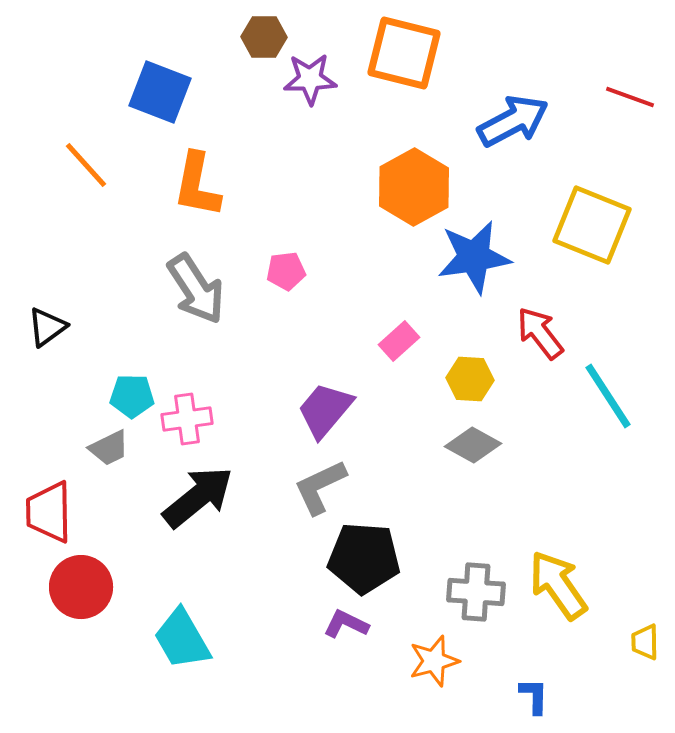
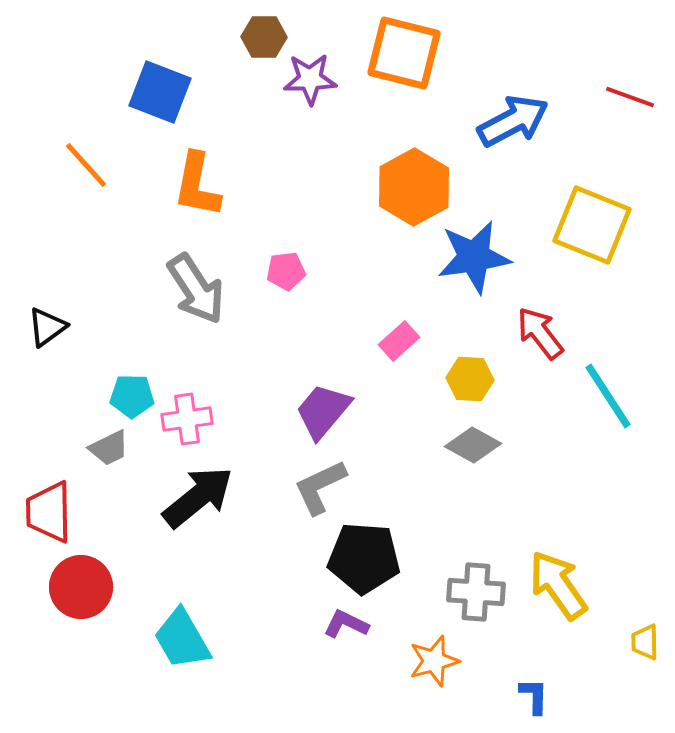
purple trapezoid: moved 2 px left, 1 px down
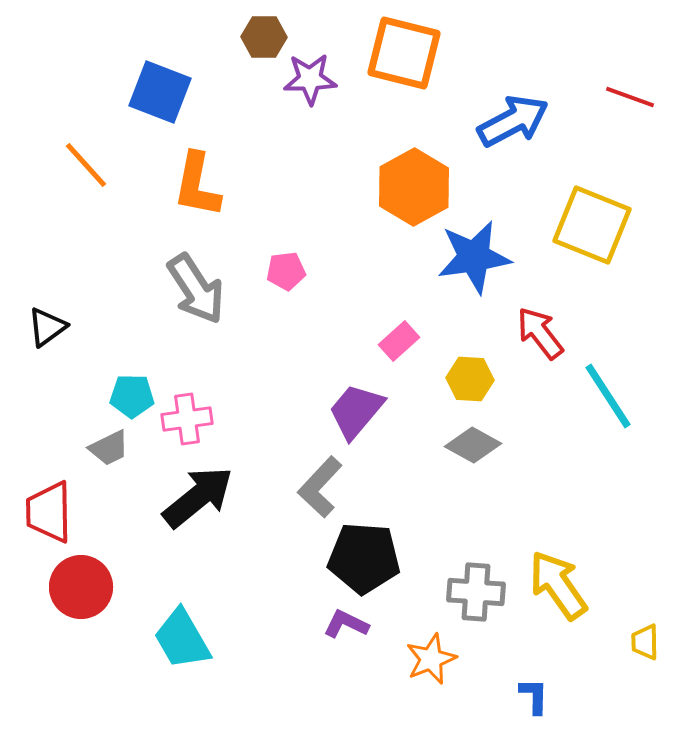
purple trapezoid: moved 33 px right
gray L-shape: rotated 22 degrees counterclockwise
orange star: moved 3 px left, 2 px up; rotated 6 degrees counterclockwise
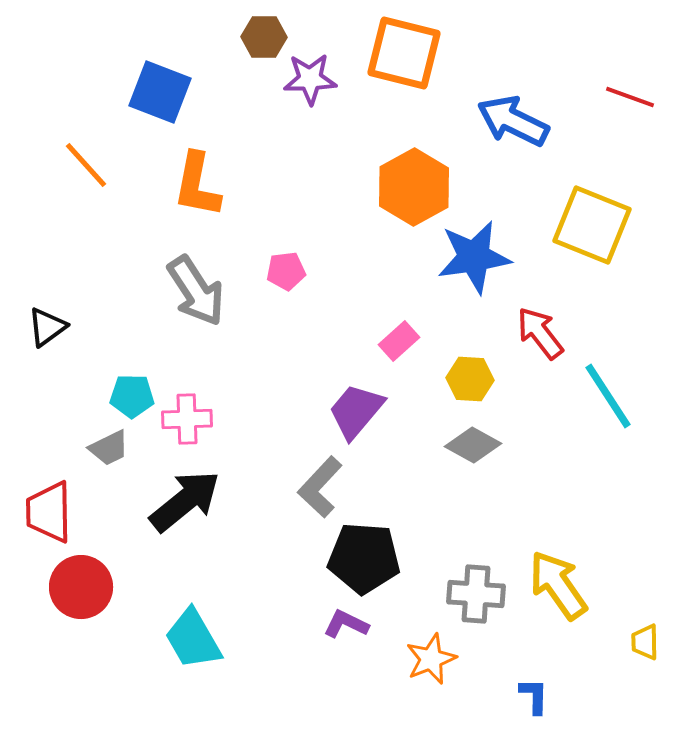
blue arrow: rotated 126 degrees counterclockwise
gray arrow: moved 2 px down
pink cross: rotated 6 degrees clockwise
black arrow: moved 13 px left, 4 px down
gray cross: moved 2 px down
cyan trapezoid: moved 11 px right
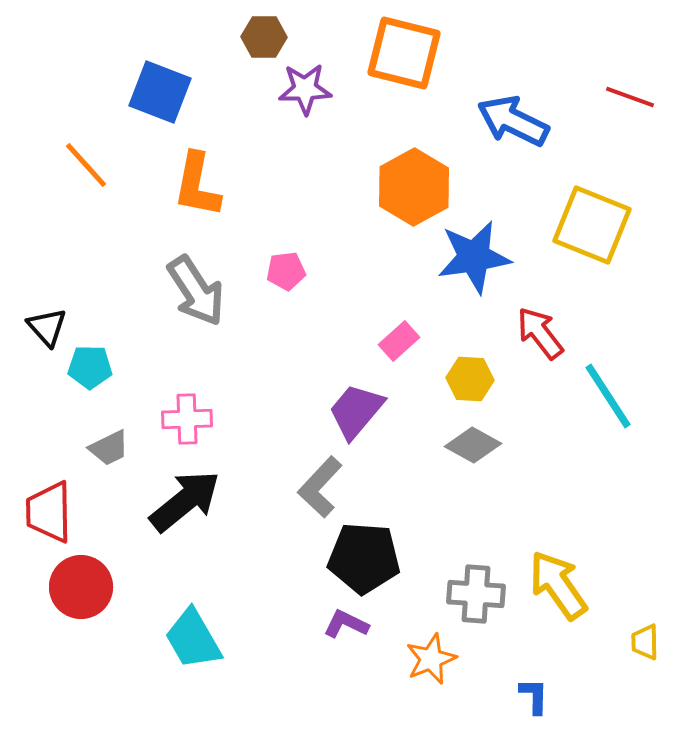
purple star: moved 5 px left, 10 px down
black triangle: rotated 36 degrees counterclockwise
cyan pentagon: moved 42 px left, 29 px up
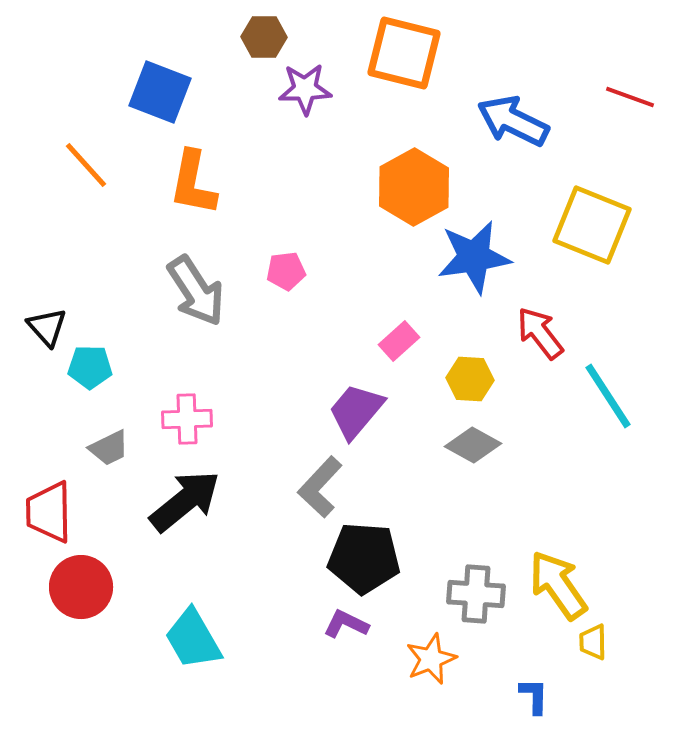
orange L-shape: moved 4 px left, 2 px up
yellow trapezoid: moved 52 px left
